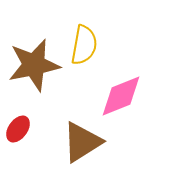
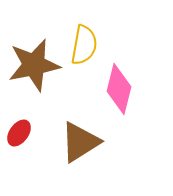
pink diamond: moved 2 px left, 7 px up; rotated 54 degrees counterclockwise
red ellipse: moved 1 px right, 4 px down
brown triangle: moved 2 px left
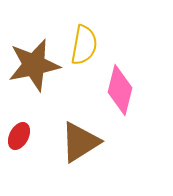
pink diamond: moved 1 px right, 1 px down
red ellipse: moved 3 px down; rotated 8 degrees counterclockwise
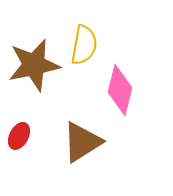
brown triangle: moved 2 px right
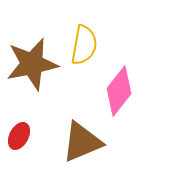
brown star: moved 2 px left, 1 px up
pink diamond: moved 1 px left, 1 px down; rotated 24 degrees clockwise
brown triangle: rotated 9 degrees clockwise
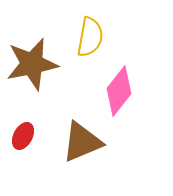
yellow semicircle: moved 6 px right, 8 px up
red ellipse: moved 4 px right
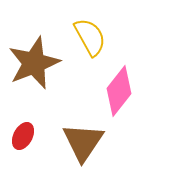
yellow semicircle: rotated 39 degrees counterclockwise
brown star: moved 2 px right, 1 px up; rotated 10 degrees counterclockwise
brown triangle: moved 1 px right; rotated 33 degrees counterclockwise
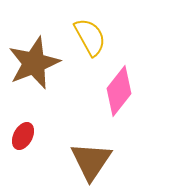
brown triangle: moved 8 px right, 19 px down
